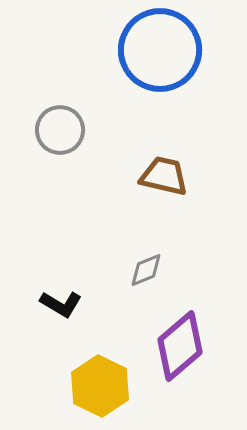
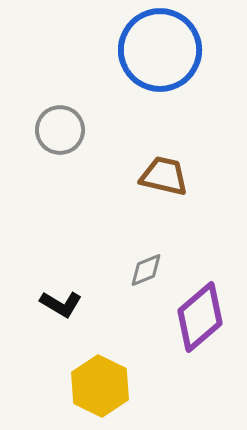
purple diamond: moved 20 px right, 29 px up
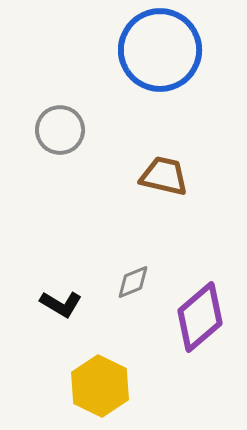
gray diamond: moved 13 px left, 12 px down
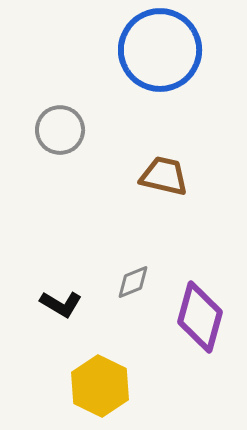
purple diamond: rotated 34 degrees counterclockwise
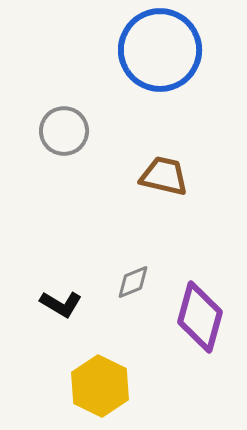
gray circle: moved 4 px right, 1 px down
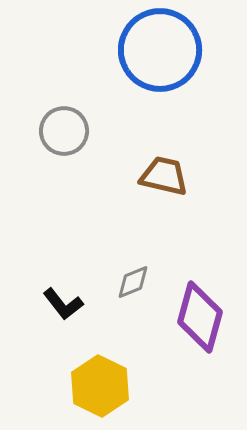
black L-shape: moved 2 px right; rotated 21 degrees clockwise
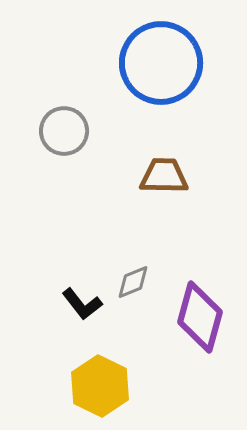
blue circle: moved 1 px right, 13 px down
brown trapezoid: rotated 12 degrees counterclockwise
black L-shape: moved 19 px right
